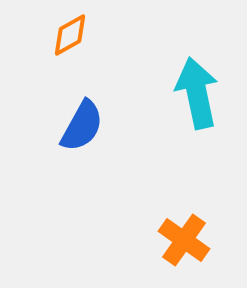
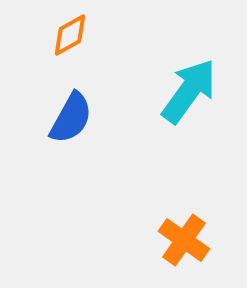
cyan arrow: moved 8 px left, 2 px up; rotated 48 degrees clockwise
blue semicircle: moved 11 px left, 8 px up
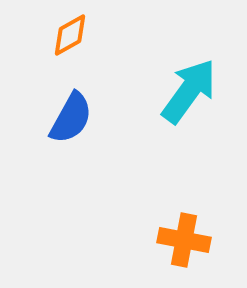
orange cross: rotated 24 degrees counterclockwise
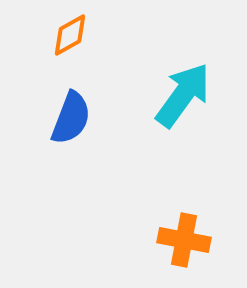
cyan arrow: moved 6 px left, 4 px down
blue semicircle: rotated 8 degrees counterclockwise
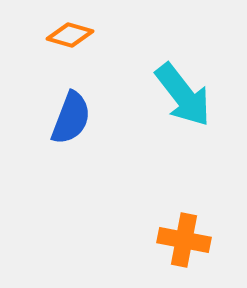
orange diamond: rotated 45 degrees clockwise
cyan arrow: rotated 106 degrees clockwise
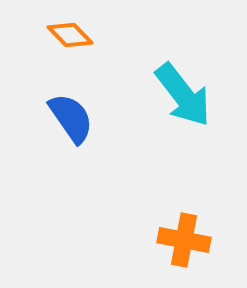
orange diamond: rotated 30 degrees clockwise
blue semicircle: rotated 56 degrees counterclockwise
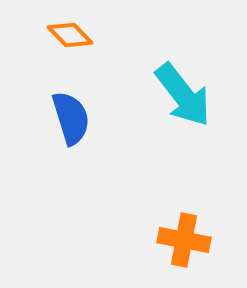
blue semicircle: rotated 18 degrees clockwise
